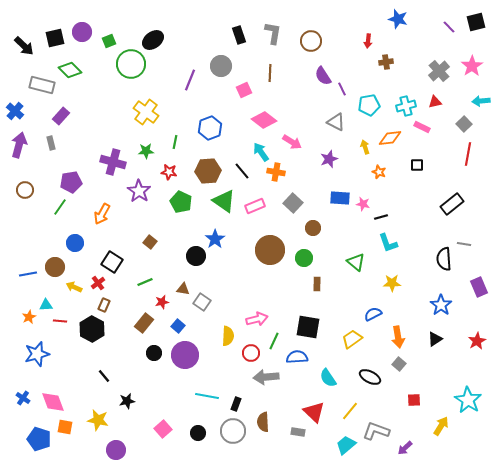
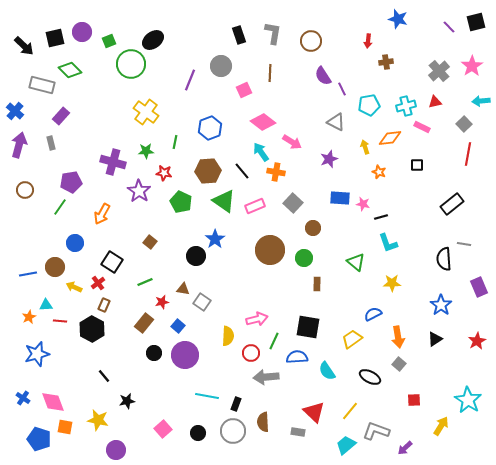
pink diamond at (264, 120): moved 1 px left, 2 px down
red star at (169, 172): moved 5 px left, 1 px down
cyan semicircle at (328, 378): moved 1 px left, 7 px up
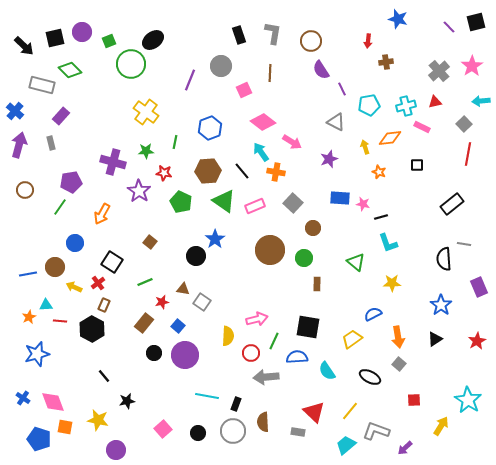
purple semicircle at (323, 76): moved 2 px left, 6 px up
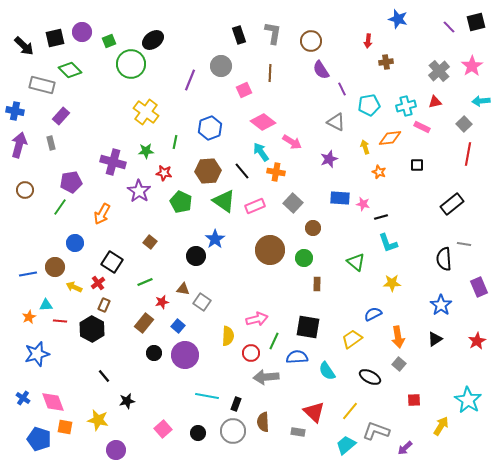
blue cross at (15, 111): rotated 30 degrees counterclockwise
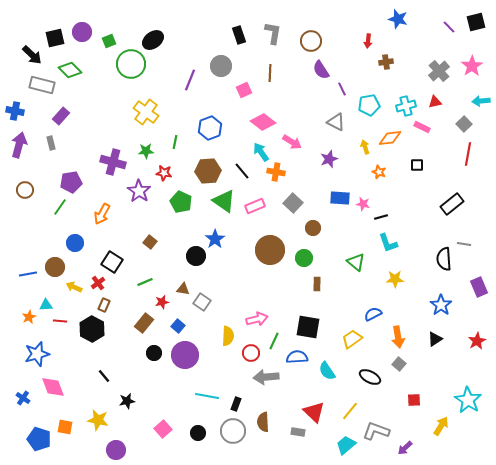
black arrow at (24, 46): moved 8 px right, 9 px down
yellow star at (392, 283): moved 3 px right, 4 px up
pink diamond at (53, 402): moved 15 px up
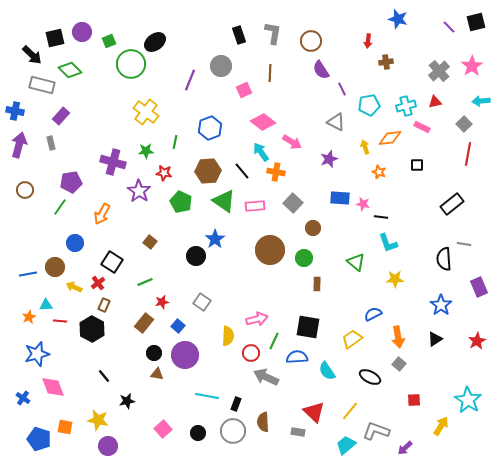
black ellipse at (153, 40): moved 2 px right, 2 px down
pink rectangle at (255, 206): rotated 18 degrees clockwise
black line at (381, 217): rotated 24 degrees clockwise
brown triangle at (183, 289): moved 26 px left, 85 px down
gray arrow at (266, 377): rotated 30 degrees clockwise
purple circle at (116, 450): moved 8 px left, 4 px up
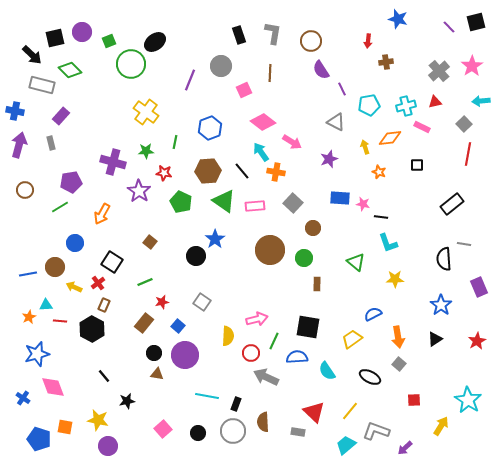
green line at (60, 207): rotated 24 degrees clockwise
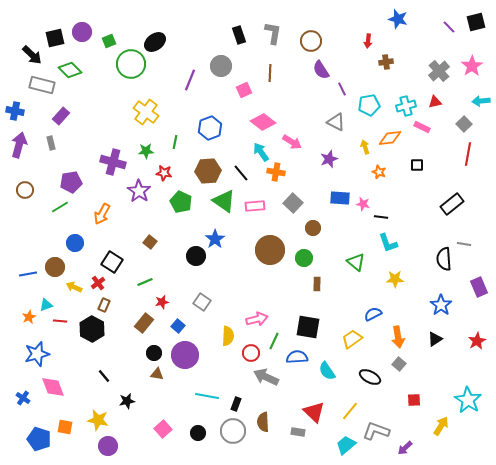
black line at (242, 171): moved 1 px left, 2 px down
cyan triangle at (46, 305): rotated 16 degrees counterclockwise
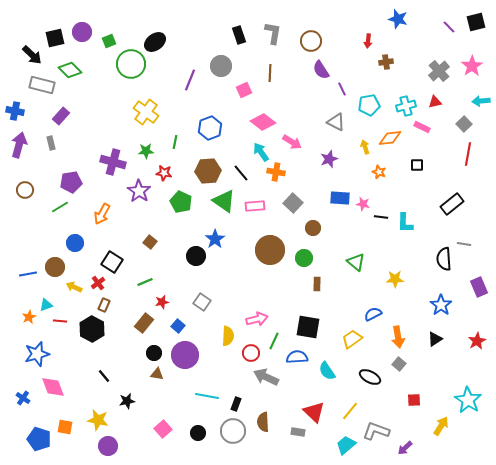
cyan L-shape at (388, 243): moved 17 px right, 20 px up; rotated 20 degrees clockwise
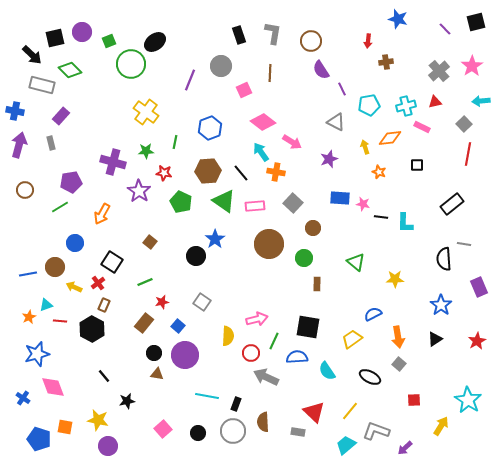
purple line at (449, 27): moved 4 px left, 2 px down
brown circle at (270, 250): moved 1 px left, 6 px up
